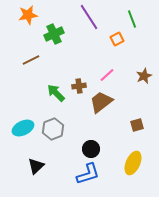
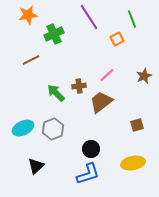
yellow ellipse: rotated 55 degrees clockwise
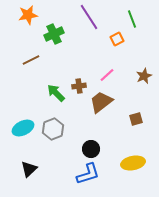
brown square: moved 1 px left, 6 px up
black triangle: moved 7 px left, 3 px down
